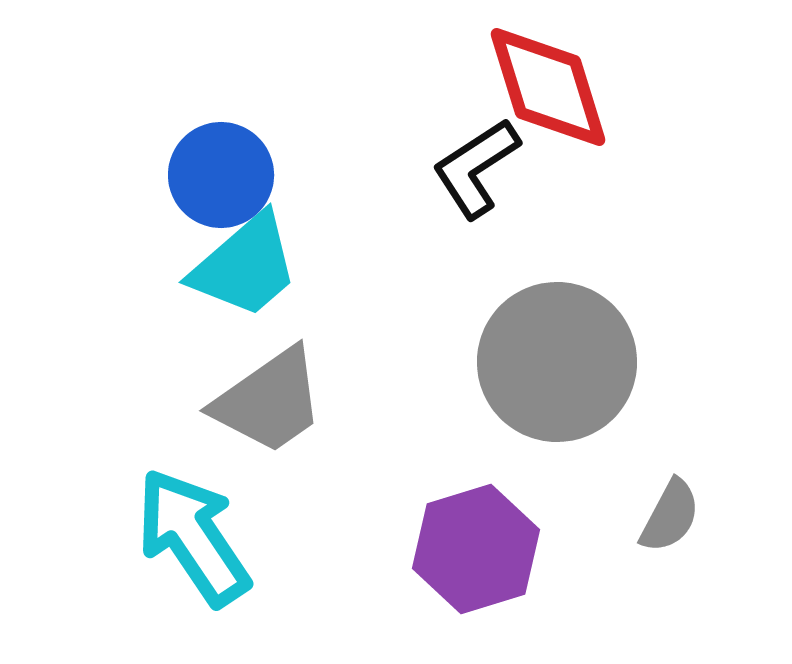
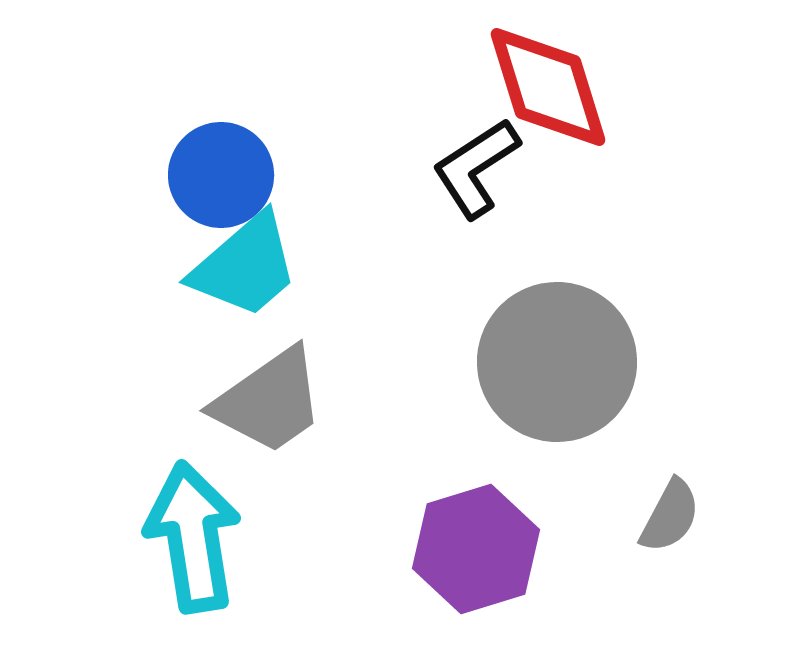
cyan arrow: rotated 25 degrees clockwise
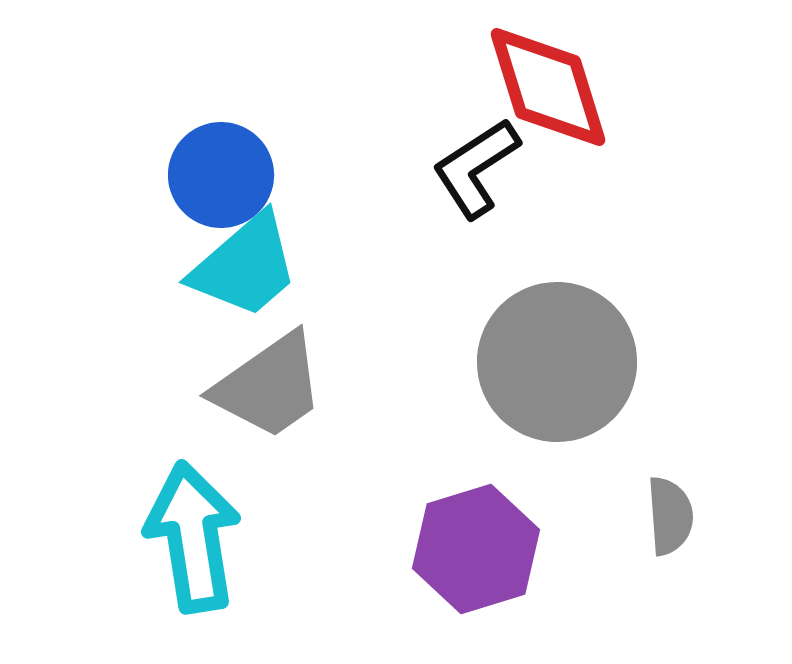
gray trapezoid: moved 15 px up
gray semicircle: rotated 32 degrees counterclockwise
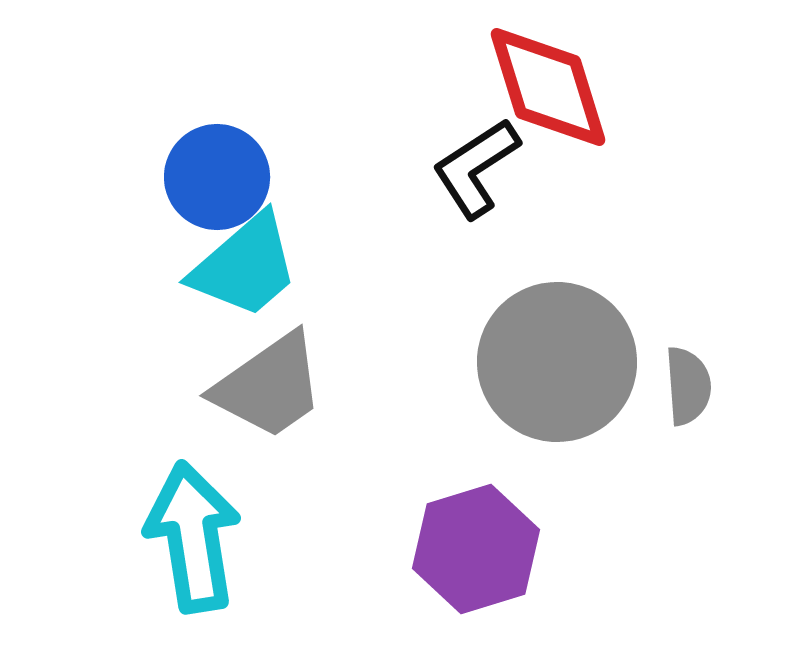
blue circle: moved 4 px left, 2 px down
gray semicircle: moved 18 px right, 130 px up
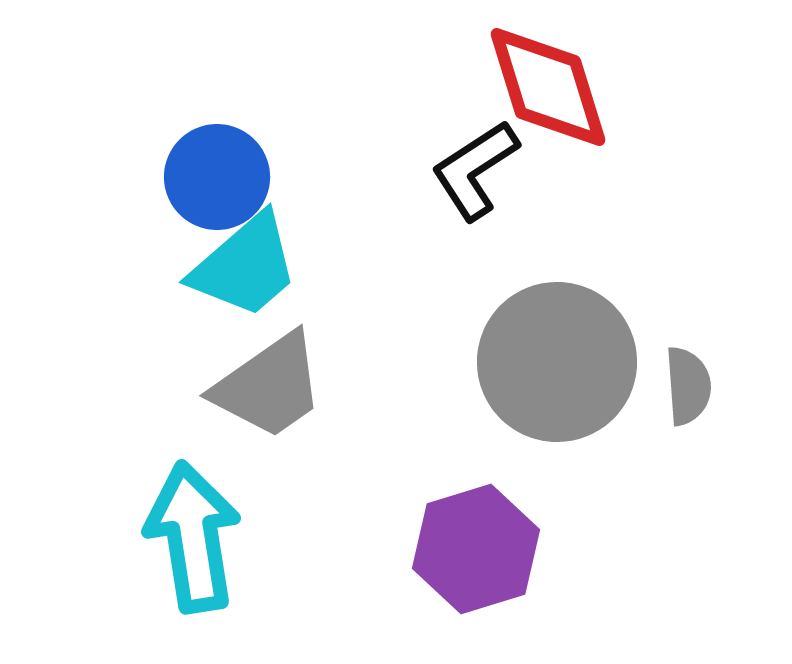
black L-shape: moved 1 px left, 2 px down
